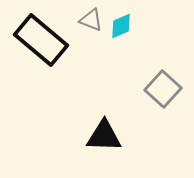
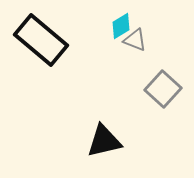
gray triangle: moved 44 px right, 20 px down
cyan diamond: rotated 8 degrees counterclockwise
black triangle: moved 5 px down; rotated 15 degrees counterclockwise
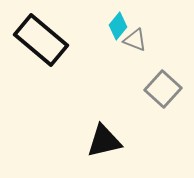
cyan diamond: moved 3 px left; rotated 20 degrees counterclockwise
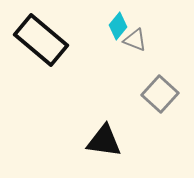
gray square: moved 3 px left, 5 px down
black triangle: rotated 21 degrees clockwise
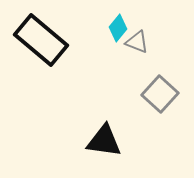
cyan diamond: moved 2 px down
gray triangle: moved 2 px right, 2 px down
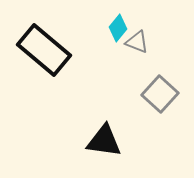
black rectangle: moved 3 px right, 10 px down
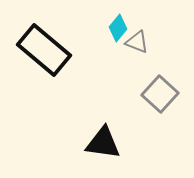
black triangle: moved 1 px left, 2 px down
